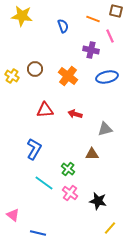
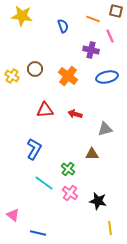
yellow line: rotated 48 degrees counterclockwise
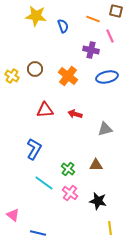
yellow star: moved 14 px right
brown triangle: moved 4 px right, 11 px down
